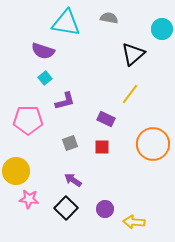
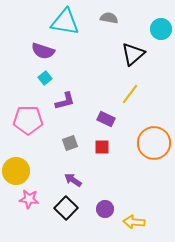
cyan triangle: moved 1 px left, 1 px up
cyan circle: moved 1 px left
orange circle: moved 1 px right, 1 px up
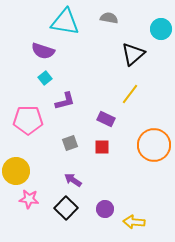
orange circle: moved 2 px down
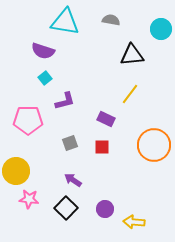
gray semicircle: moved 2 px right, 2 px down
black triangle: moved 1 px left, 1 px down; rotated 35 degrees clockwise
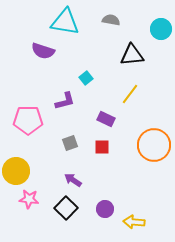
cyan square: moved 41 px right
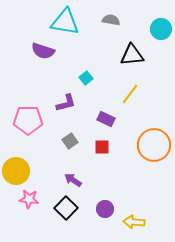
purple L-shape: moved 1 px right, 2 px down
gray square: moved 2 px up; rotated 14 degrees counterclockwise
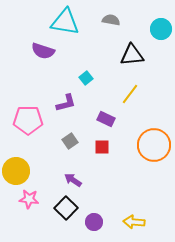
purple circle: moved 11 px left, 13 px down
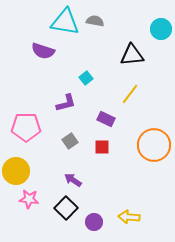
gray semicircle: moved 16 px left, 1 px down
pink pentagon: moved 2 px left, 7 px down
yellow arrow: moved 5 px left, 5 px up
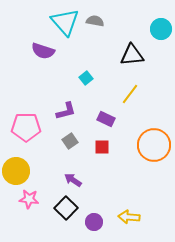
cyan triangle: rotated 40 degrees clockwise
purple L-shape: moved 8 px down
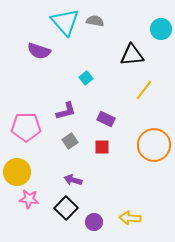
purple semicircle: moved 4 px left
yellow line: moved 14 px right, 4 px up
yellow circle: moved 1 px right, 1 px down
purple arrow: rotated 18 degrees counterclockwise
yellow arrow: moved 1 px right, 1 px down
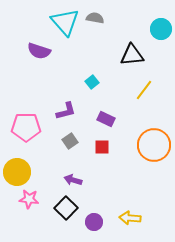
gray semicircle: moved 3 px up
cyan square: moved 6 px right, 4 px down
